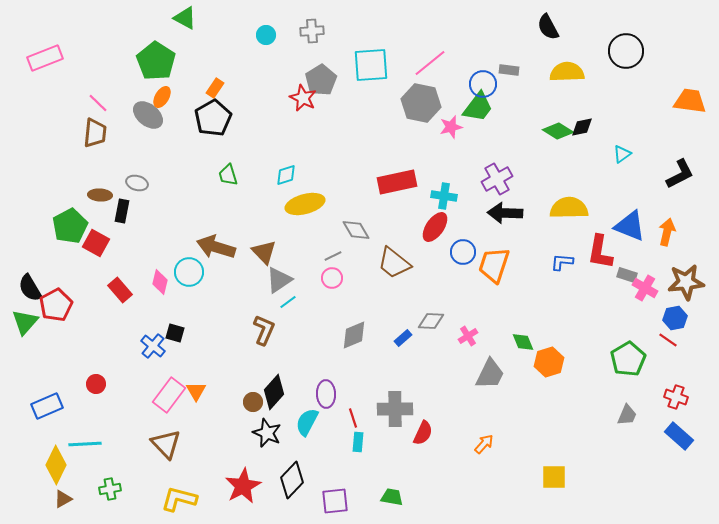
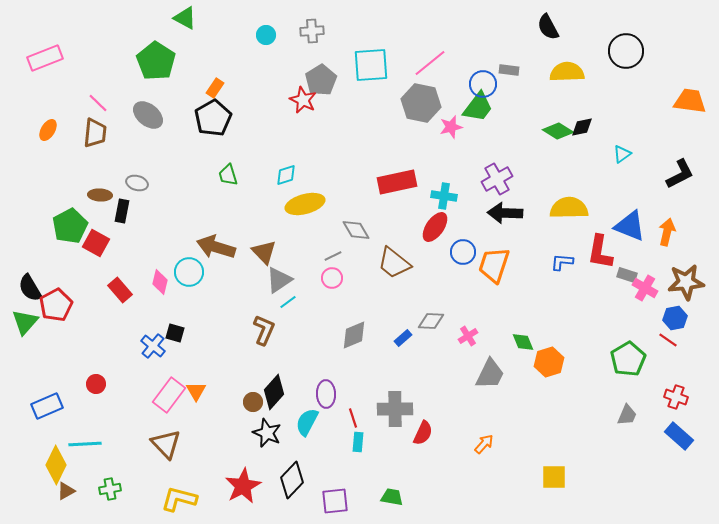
orange ellipse at (162, 97): moved 114 px left, 33 px down
red star at (303, 98): moved 2 px down
brown triangle at (63, 499): moved 3 px right, 8 px up
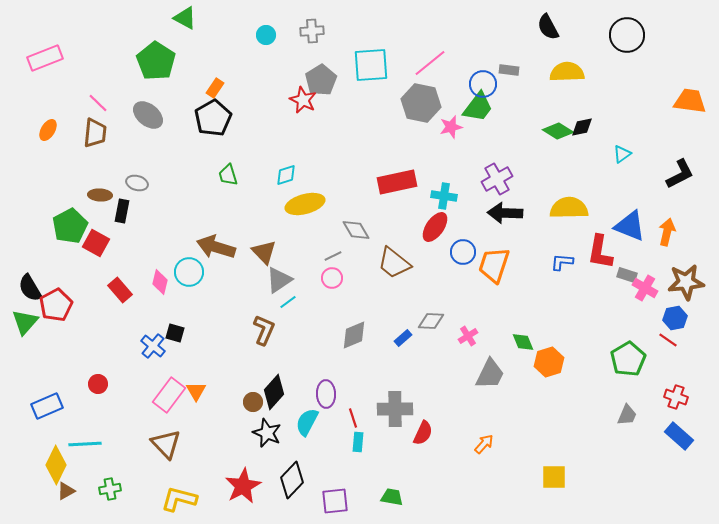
black circle at (626, 51): moved 1 px right, 16 px up
red circle at (96, 384): moved 2 px right
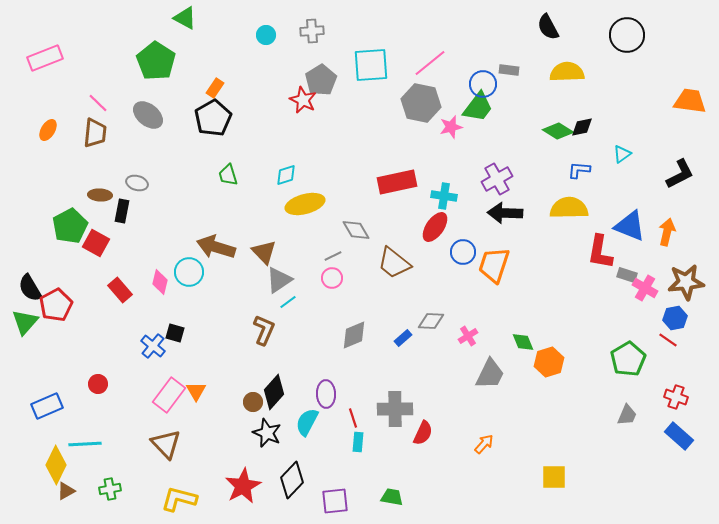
blue L-shape at (562, 262): moved 17 px right, 92 px up
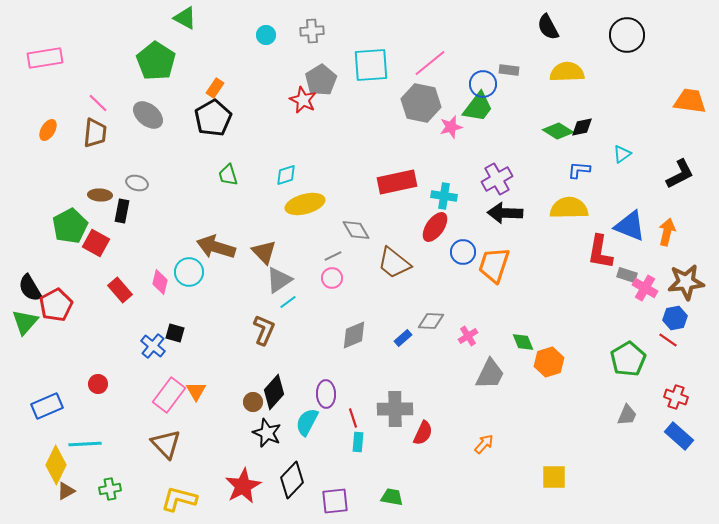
pink rectangle at (45, 58): rotated 12 degrees clockwise
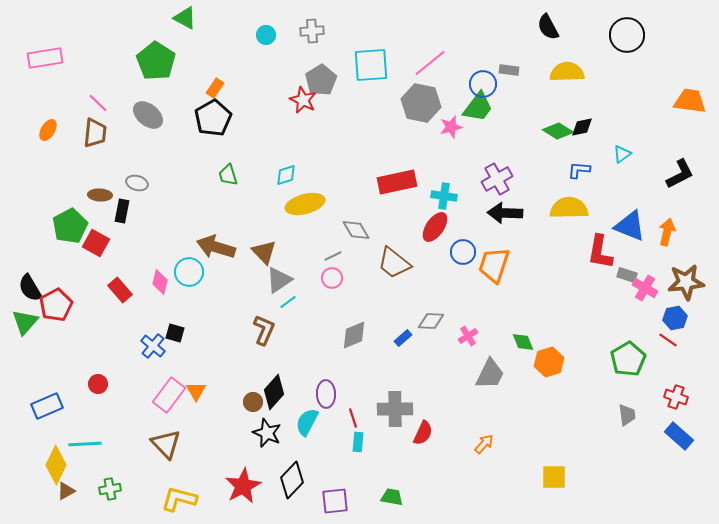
gray trapezoid at (627, 415): rotated 30 degrees counterclockwise
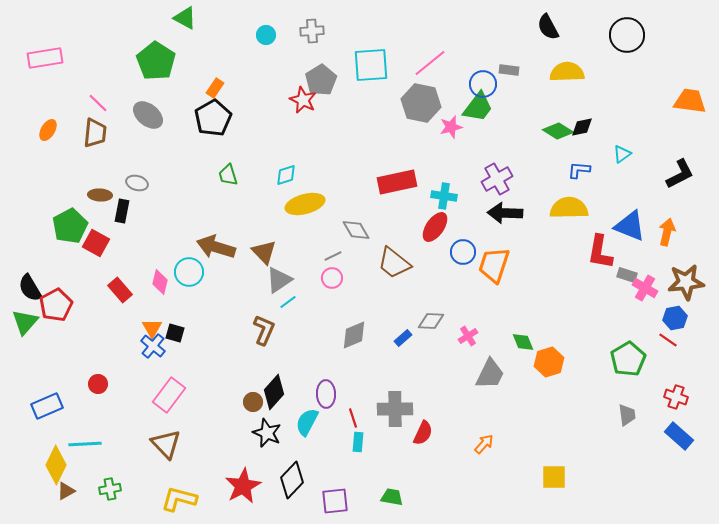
orange triangle at (196, 391): moved 44 px left, 63 px up
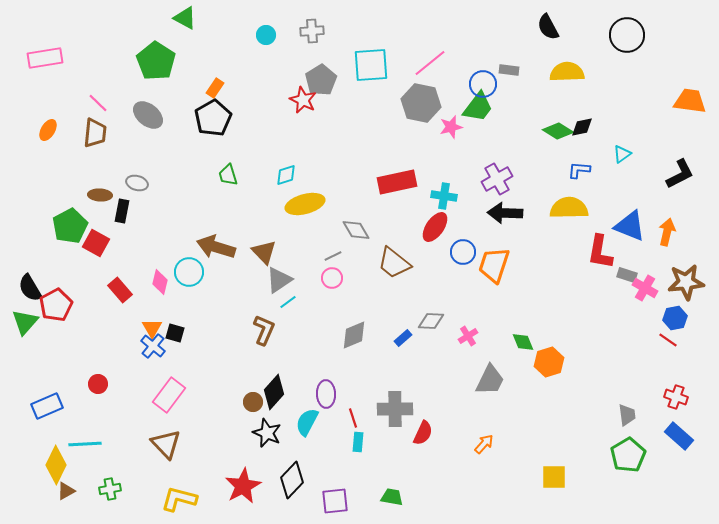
green pentagon at (628, 359): moved 96 px down
gray trapezoid at (490, 374): moved 6 px down
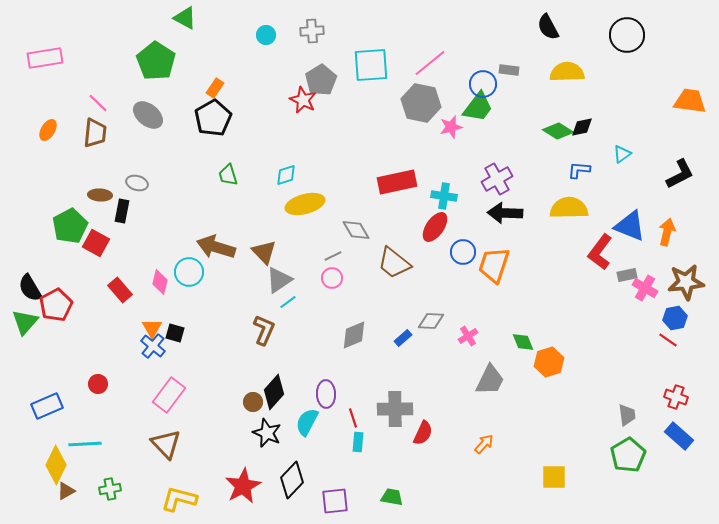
red L-shape at (600, 252): rotated 27 degrees clockwise
gray rectangle at (627, 275): rotated 30 degrees counterclockwise
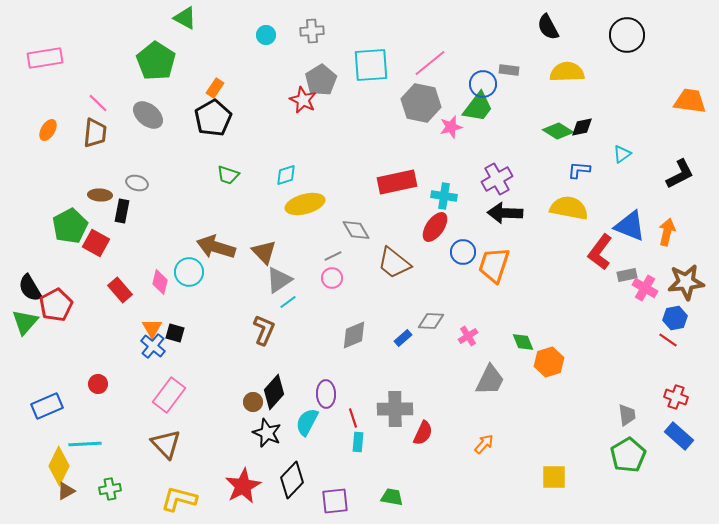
green trapezoid at (228, 175): rotated 55 degrees counterclockwise
yellow semicircle at (569, 208): rotated 12 degrees clockwise
yellow diamond at (56, 465): moved 3 px right, 1 px down
